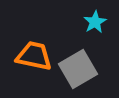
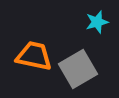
cyan star: moved 2 px right; rotated 15 degrees clockwise
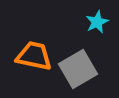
cyan star: rotated 10 degrees counterclockwise
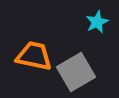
gray square: moved 2 px left, 3 px down
